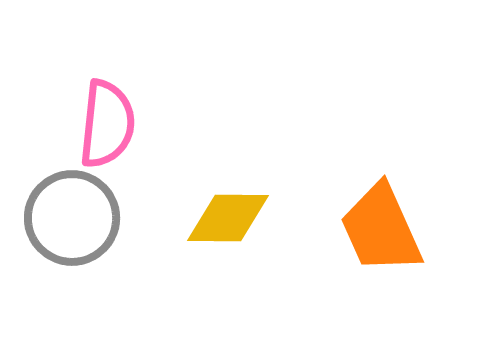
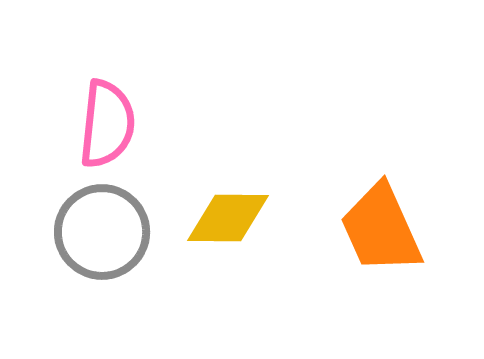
gray circle: moved 30 px right, 14 px down
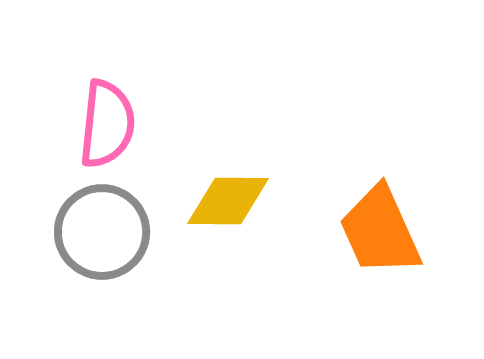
yellow diamond: moved 17 px up
orange trapezoid: moved 1 px left, 2 px down
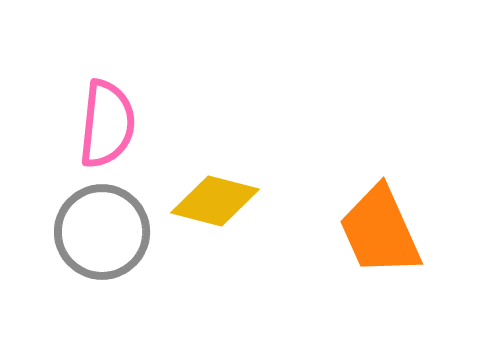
yellow diamond: moved 13 px left; rotated 14 degrees clockwise
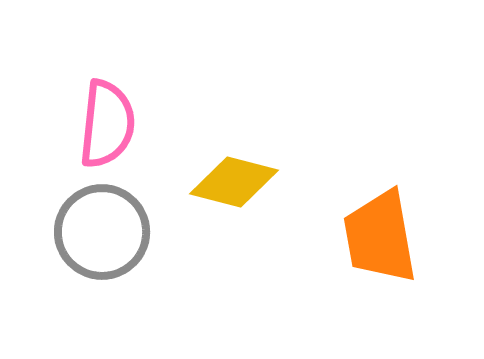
yellow diamond: moved 19 px right, 19 px up
orange trapezoid: moved 6 px down; rotated 14 degrees clockwise
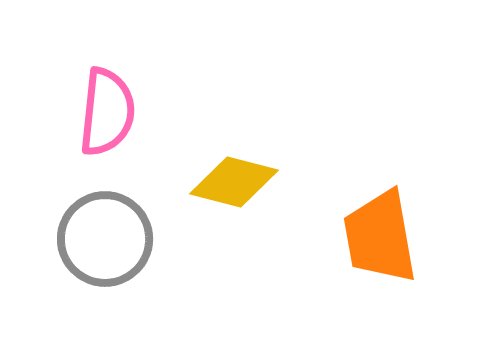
pink semicircle: moved 12 px up
gray circle: moved 3 px right, 7 px down
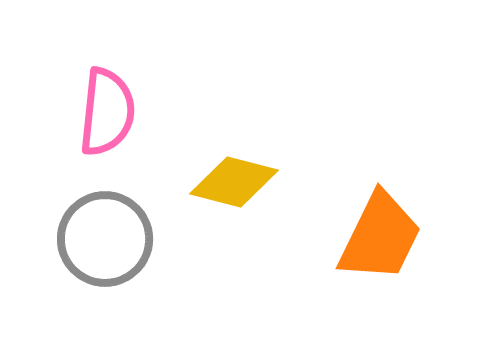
orange trapezoid: rotated 144 degrees counterclockwise
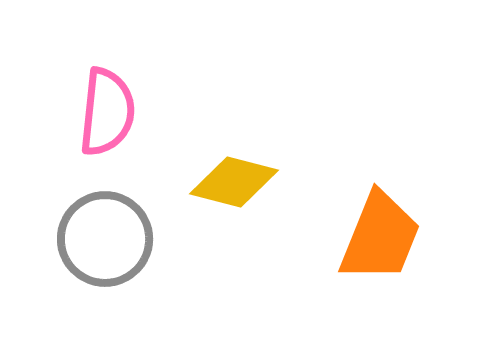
orange trapezoid: rotated 4 degrees counterclockwise
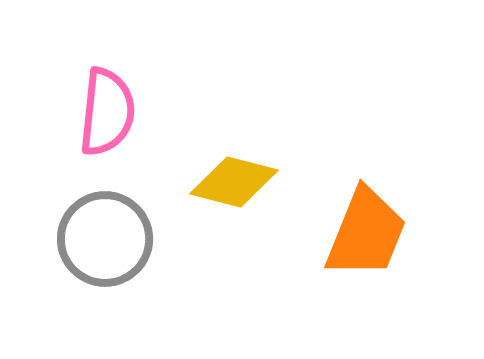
orange trapezoid: moved 14 px left, 4 px up
